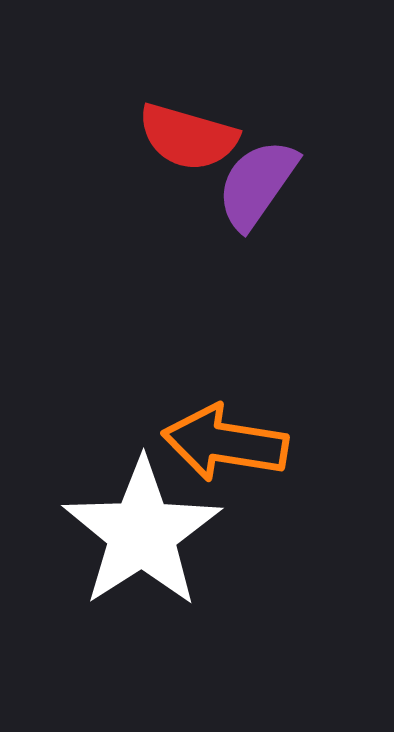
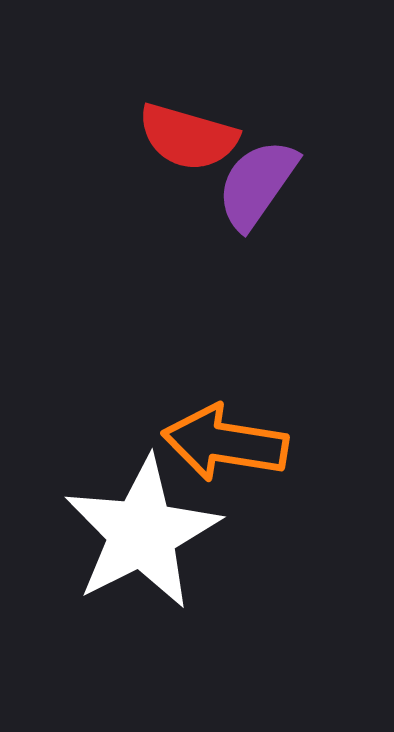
white star: rotated 6 degrees clockwise
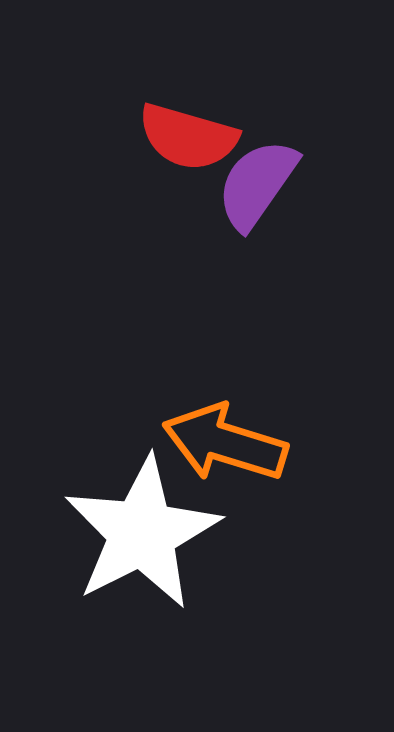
orange arrow: rotated 8 degrees clockwise
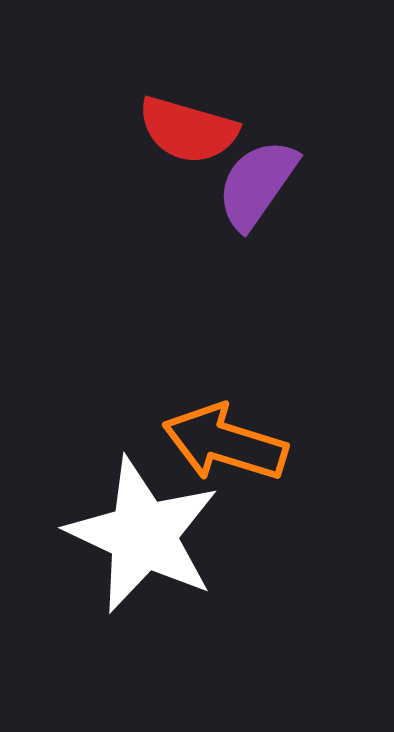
red semicircle: moved 7 px up
white star: moved 1 px right, 2 px down; rotated 20 degrees counterclockwise
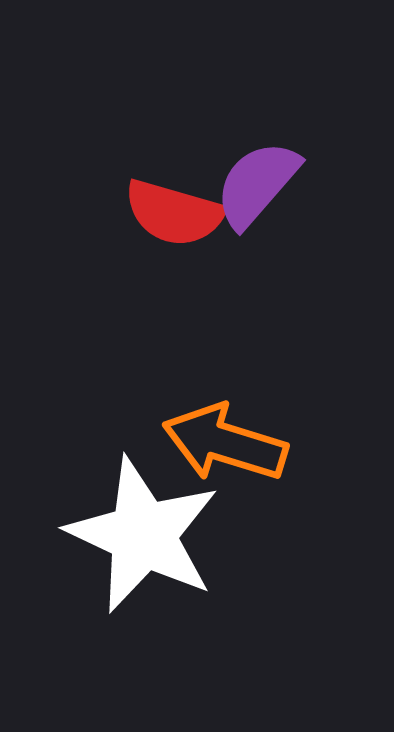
red semicircle: moved 14 px left, 83 px down
purple semicircle: rotated 6 degrees clockwise
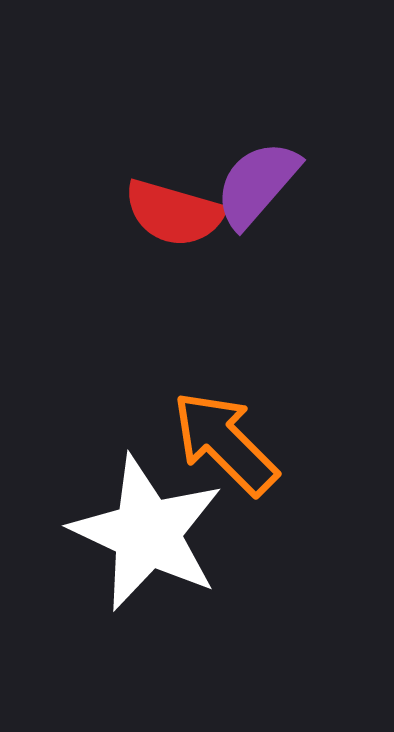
orange arrow: rotated 28 degrees clockwise
white star: moved 4 px right, 2 px up
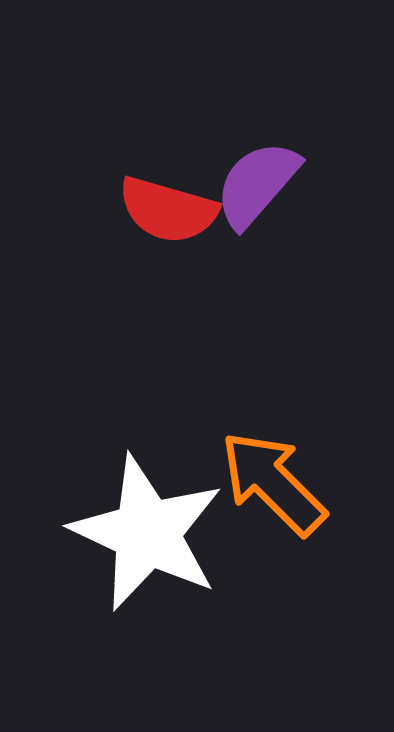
red semicircle: moved 6 px left, 3 px up
orange arrow: moved 48 px right, 40 px down
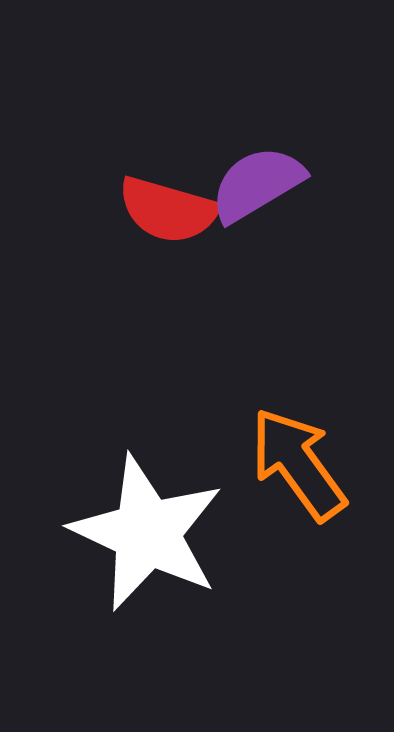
purple semicircle: rotated 18 degrees clockwise
orange arrow: moved 25 px right, 19 px up; rotated 9 degrees clockwise
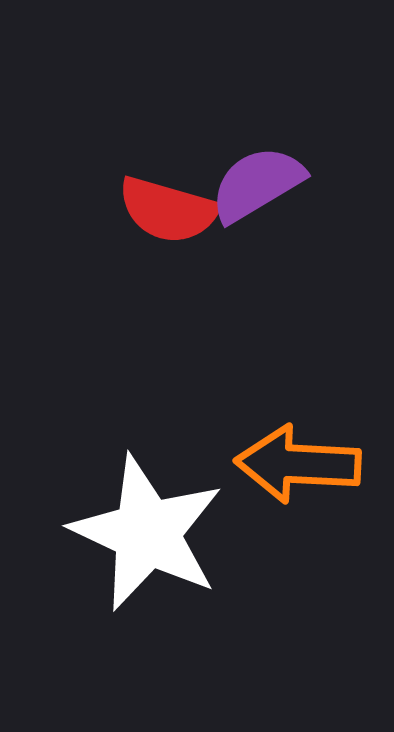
orange arrow: rotated 51 degrees counterclockwise
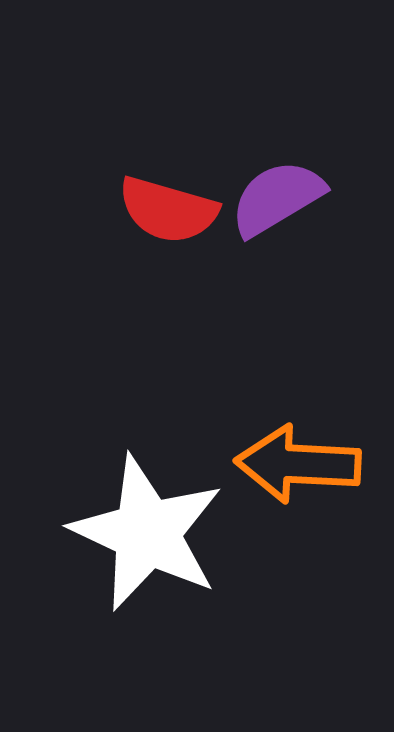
purple semicircle: moved 20 px right, 14 px down
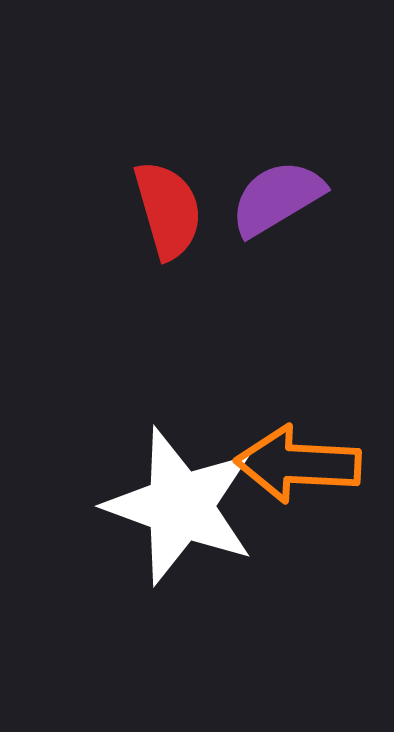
red semicircle: rotated 122 degrees counterclockwise
white star: moved 33 px right, 27 px up; rotated 5 degrees counterclockwise
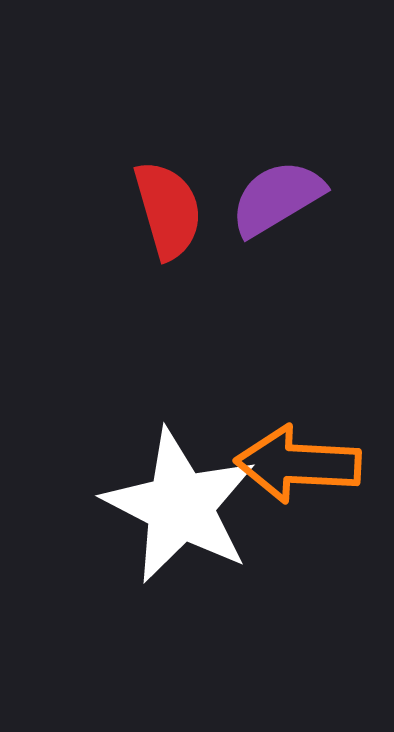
white star: rotated 7 degrees clockwise
